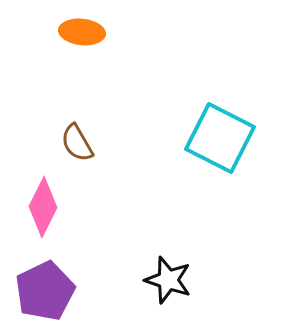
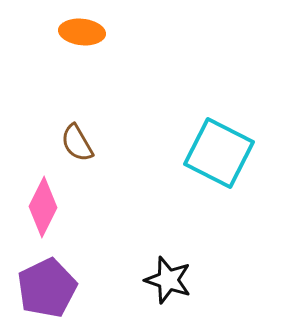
cyan square: moved 1 px left, 15 px down
purple pentagon: moved 2 px right, 3 px up
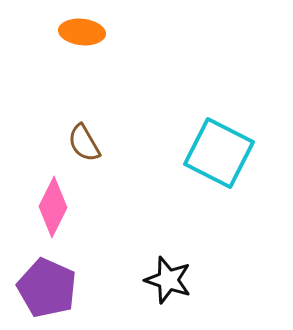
brown semicircle: moved 7 px right
pink diamond: moved 10 px right
purple pentagon: rotated 22 degrees counterclockwise
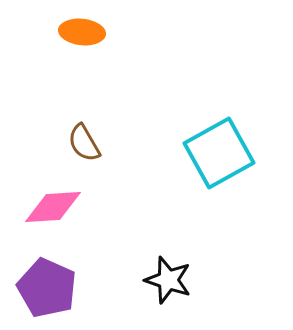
cyan square: rotated 34 degrees clockwise
pink diamond: rotated 60 degrees clockwise
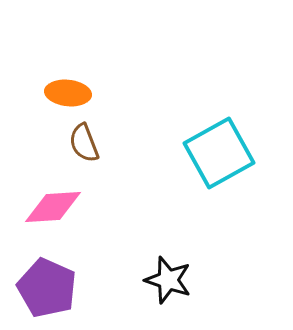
orange ellipse: moved 14 px left, 61 px down
brown semicircle: rotated 9 degrees clockwise
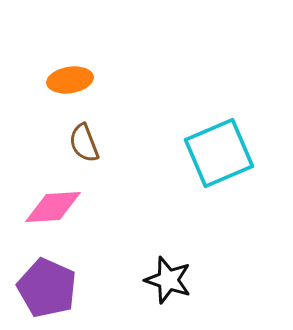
orange ellipse: moved 2 px right, 13 px up; rotated 15 degrees counterclockwise
cyan square: rotated 6 degrees clockwise
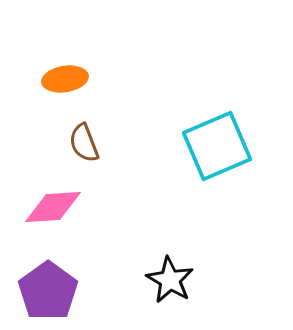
orange ellipse: moved 5 px left, 1 px up
cyan square: moved 2 px left, 7 px up
black star: moved 2 px right; rotated 12 degrees clockwise
purple pentagon: moved 1 px right, 3 px down; rotated 12 degrees clockwise
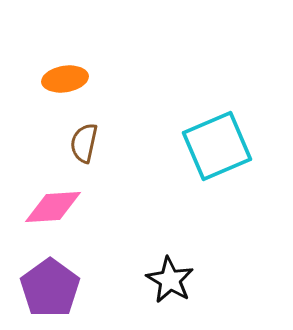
brown semicircle: rotated 33 degrees clockwise
purple pentagon: moved 2 px right, 3 px up
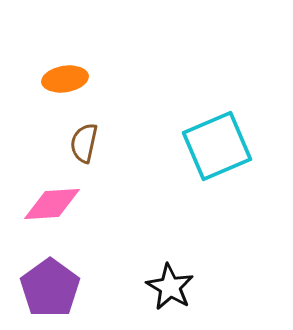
pink diamond: moved 1 px left, 3 px up
black star: moved 7 px down
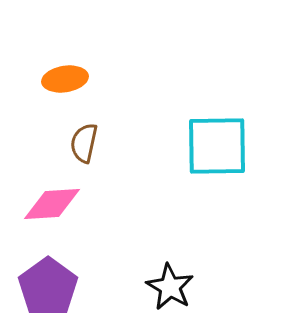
cyan square: rotated 22 degrees clockwise
purple pentagon: moved 2 px left, 1 px up
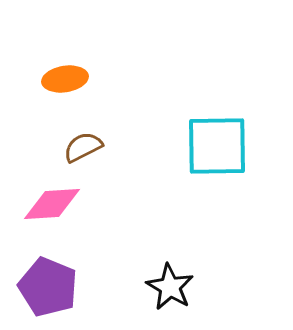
brown semicircle: moved 1 px left, 4 px down; rotated 51 degrees clockwise
purple pentagon: rotated 14 degrees counterclockwise
